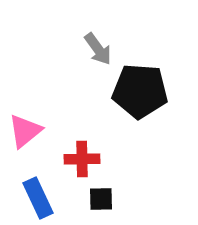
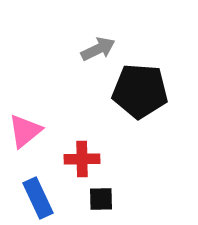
gray arrow: rotated 80 degrees counterclockwise
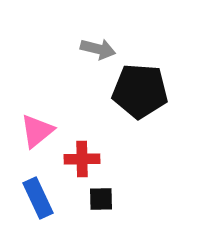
gray arrow: rotated 40 degrees clockwise
pink triangle: moved 12 px right
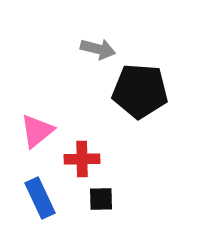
blue rectangle: moved 2 px right
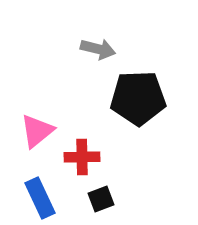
black pentagon: moved 2 px left, 7 px down; rotated 6 degrees counterclockwise
red cross: moved 2 px up
black square: rotated 20 degrees counterclockwise
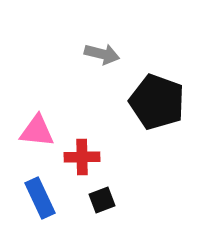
gray arrow: moved 4 px right, 5 px down
black pentagon: moved 19 px right, 4 px down; rotated 22 degrees clockwise
pink triangle: rotated 45 degrees clockwise
black square: moved 1 px right, 1 px down
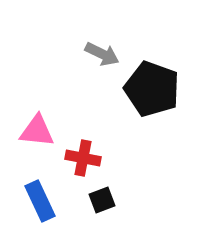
gray arrow: rotated 12 degrees clockwise
black pentagon: moved 5 px left, 13 px up
red cross: moved 1 px right, 1 px down; rotated 12 degrees clockwise
blue rectangle: moved 3 px down
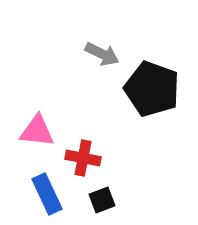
blue rectangle: moved 7 px right, 7 px up
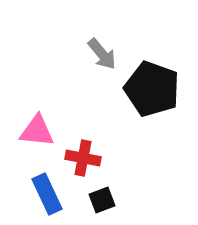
gray arrow: rotated 24 degrees clockwise
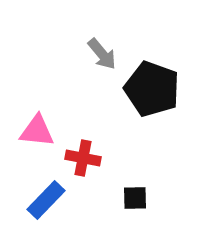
blue rectangle: moved 1 px left, 6 px down; rotated 69 degrees clockwise
black square: moved 33 px right, 2 px up; rotated 20 degrees clockwise
